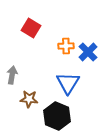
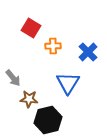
orange cross: moved 13 px left
gray arrow: moved 1 px right, 3 px down; rotated 132 degrees clockwise
black hexagon: moved 9 px left, 4 px down; rotated 24 degrees clockwise
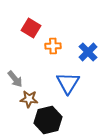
gray arrow: moved 2 px right, 1 px down
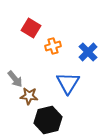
orange cross: rotated 14 degrees counterclockwise
brown star: moved 3 px up
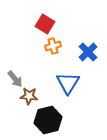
red square: moved 14 px right, 4 px up
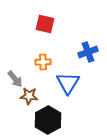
red square: rotated 18 degrees counterclockwise
orange cross: moved 10 px left, 16 px down; rotated 14 degrees clockwise
blue cross: rotated 24 degrees clockwise
black hexagon: rotated 16 degrees counterclockwise
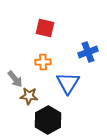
red square: moved 4 px down
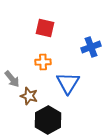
blue cross: moved 3 px right, 5 px up
gray arrow: moved 3 px left
brown star: rotated 12 degrees clockwise
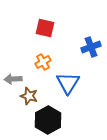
orange cross: rotated 28 degrees counterclockwise
gray arrow: moved 1 px right; rotated 126 degrees clockwise
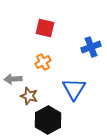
blue triangle: moved 6 px right, 6 px down
